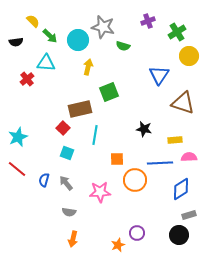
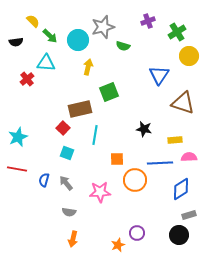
gray star: rotated 30 degrees counterclockwise
red line: rotated 30 degrees counterclockwise
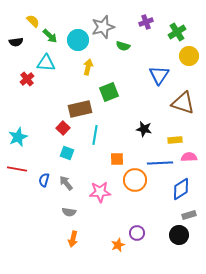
purple cross: moved 2 px left, 1 px down
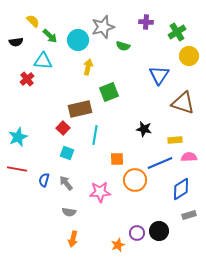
purple cross: rotated 24 degrees clockwise
cyan triangle: moved 3 px left, 2 px up
blue line: rotated 20 degrees counterclockwise
black circle: moved 20 px left, 4 px up
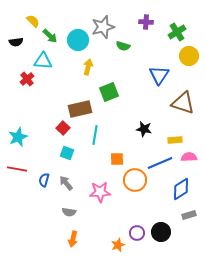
black circle: moved 2 px right, 1 px down
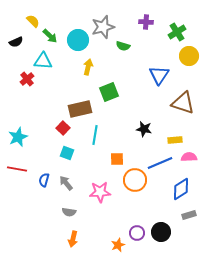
black semicircle: rotated 16 degrees counterclockwise
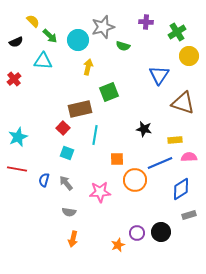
red cross: moved 13 px left
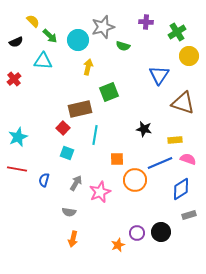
pink semicircle: moved 1 px left, 2 px down; rotated 21 degrees clockwise
gray arrow: moved 10 px right; rotated 70 degrees clockwise
pink star: rotated 20 degrees counterclockwise
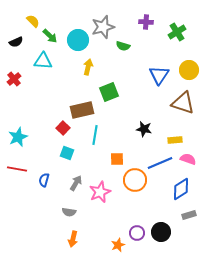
yellow circle: moved 14 px down
brown rectangle: moved 2 px right, 1 px down
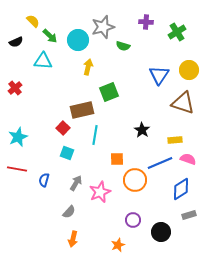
red cross: moved 1 px right, 9 px down
black star: moved 2 px left, 1 px down; rotated 21 degrees clockwise
gray semicircle: rotated 56 degrees counterclockwise
purple circle: moved 4 px left, 13 px up
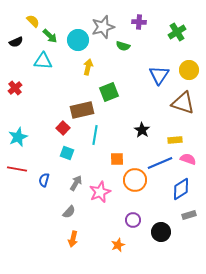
purple cross: moved 7 px left
